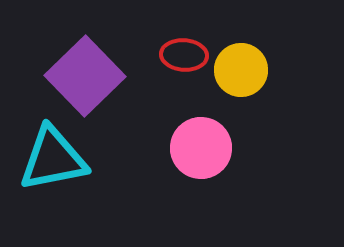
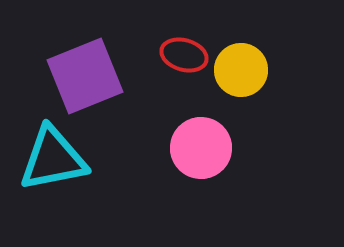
red ellipse: rotated 12 degrees clockwise
purple square: rotated 22 degrees clockwise
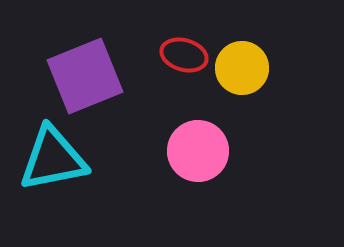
yellow circle: moved 1 px right, 2 px up
pink circle: moved 3 px left, 3 px down
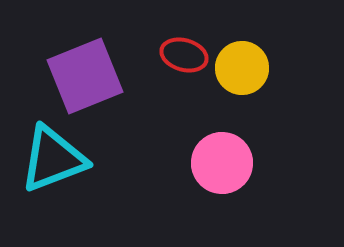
pink circle: moved 24 px right, 12 px down
cyan triangle: rotated 10 degrees counterclockwise
